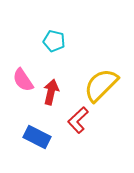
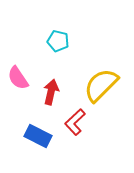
cyan pentagon: moved 4 px right
pink semicircle: moved 5 px left, 2 px up
red L-shape: moved 3 px left, 2 px down
blue rectangle: moved 1 px right, 1 px up
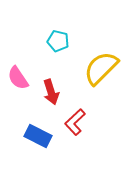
yellow semicircle: moved 17 px up
red arrow: rotated 150 degrees clockwise
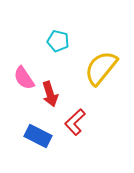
yellow semicircle: rotated 6 degrees counterclockwise
pink semicircle: moved 6 px right
red arrow: moved 1 px left, 2 px down
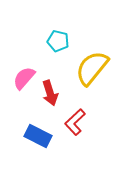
yellow semicircle: moved 9 px left
pink semicircle: rotated 75 degrees clockwise
red arrow: moved 1 px up
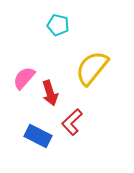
cyan pentagon: moved 16 px up
red L-shape: moved 3 px left
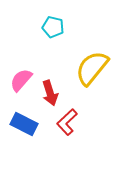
cyan pentagon: moved 5 px left, 2 px down
pink semicircle: moved 3 px left, 2 px down
red L-shape: moved 5 px left
blue rectangle: moved 14 px left, 12 px up
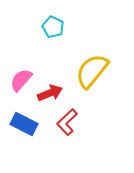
cyan pentagon: rotated 10 degrees clockwise
yellow semicircle: moved 3 px down
red arrow: rotated 95 degrees counterclockwise
